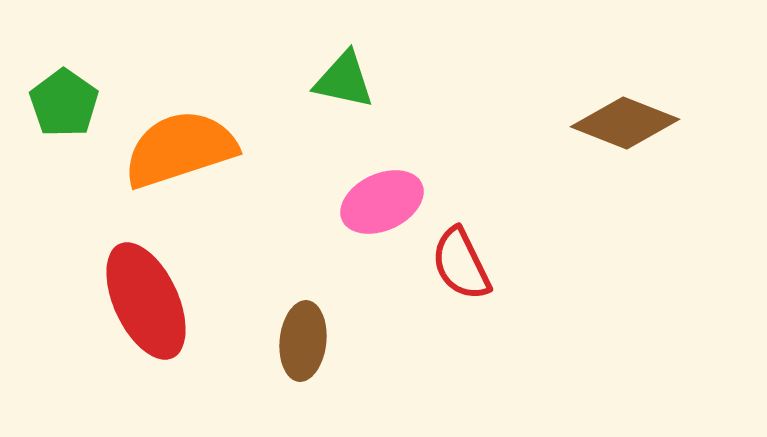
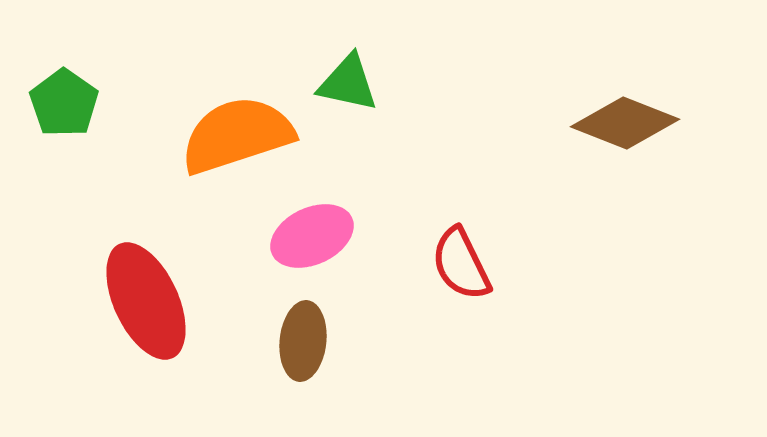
green triangle: moved 4 px right, 3 px down
orange semicircle: moved 57 px right, 14 px up
pink ellipse: moved 70 px left, 34 px down
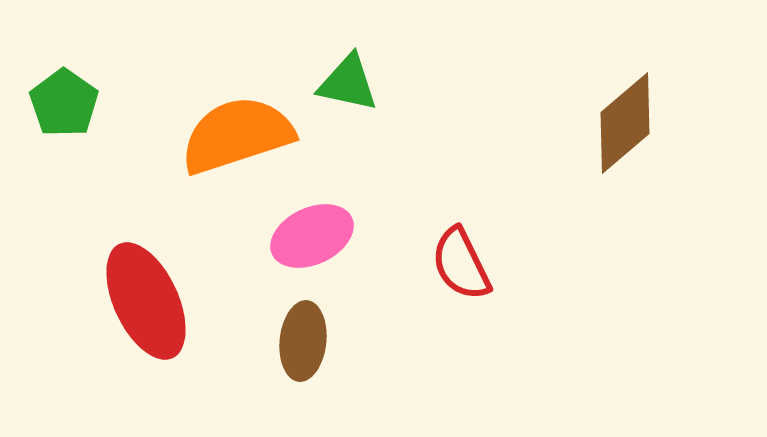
brown diamond: rotated 62 degrees counterclockwise
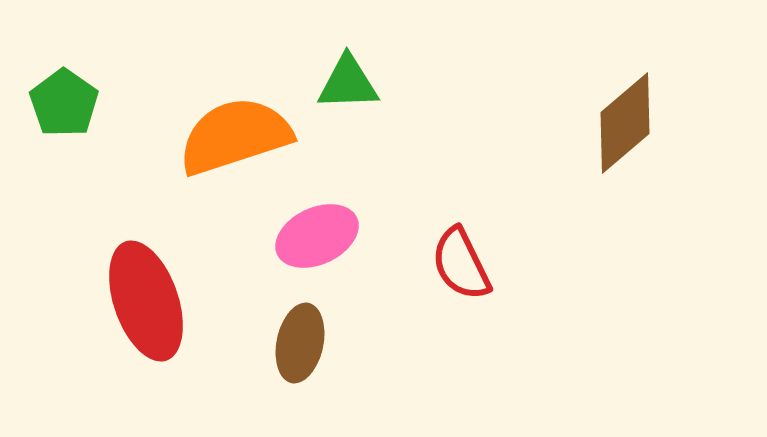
green triangle: rotated 14 degrees counterclockwise
orange semicircle: moved 2 px left, 1 px down
pink ellipse: moved 5 px right
red ellipse: rotated 6 degrees clockwise
brown ellipse: moved 3 px left, 2 px down; rotated 6 degrees clockwise
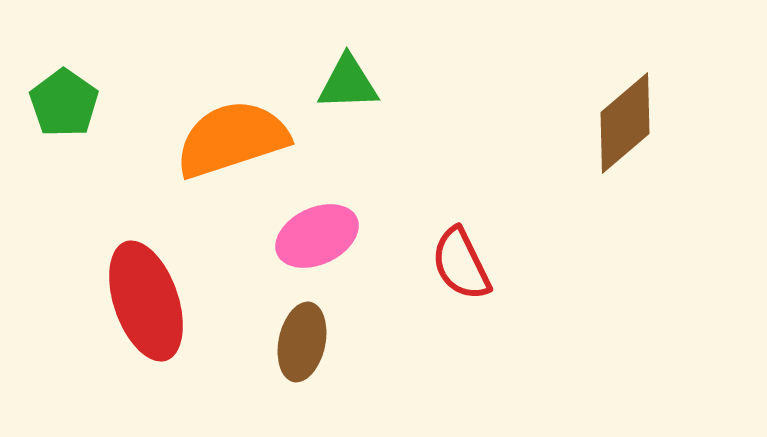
orange semicircle: moved 3 px left, 3 px down
brown ellipse: moved 2 px right, 1 px up
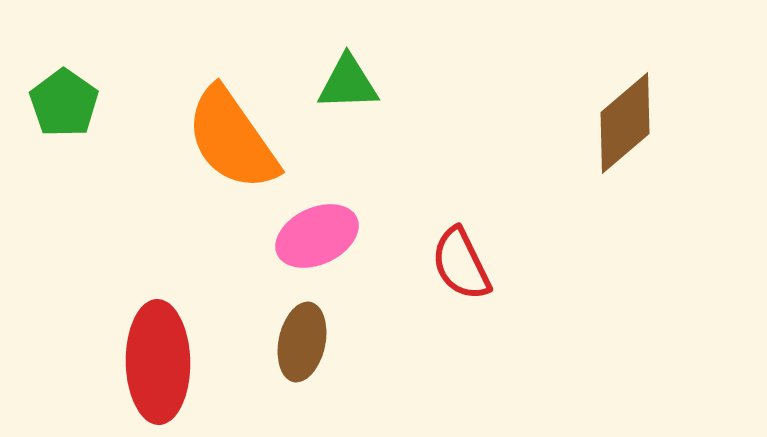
orange semicircle: rotated 107 degrees counterclockwise
red ellipse: moved 12 px right, 61 px down; rotated 18 degrees clockwise
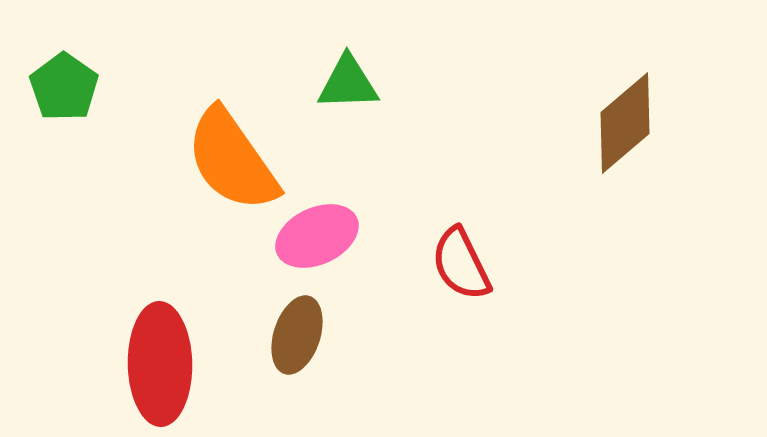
green pentagon: moved 16 px up
orange semicircle: moved 21 px down
brown ellipse: moved 5 px left, 7 px up; rotated 6 degrees clockwise
red ellipse: moved 2 px right, 2 px down
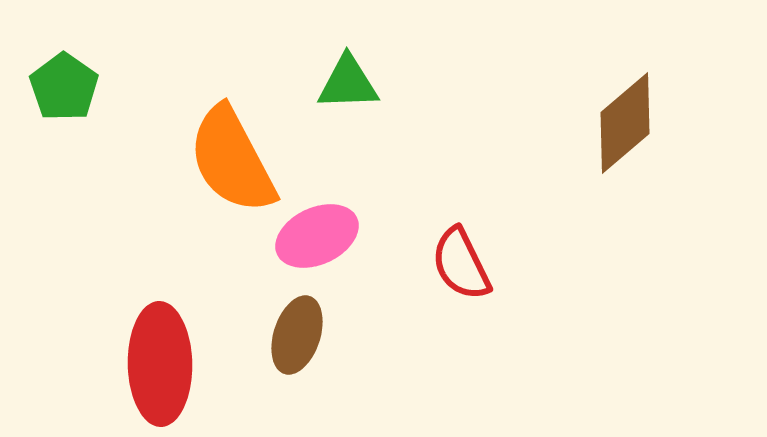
orange semicircle: rotated 7 degrees clockwise
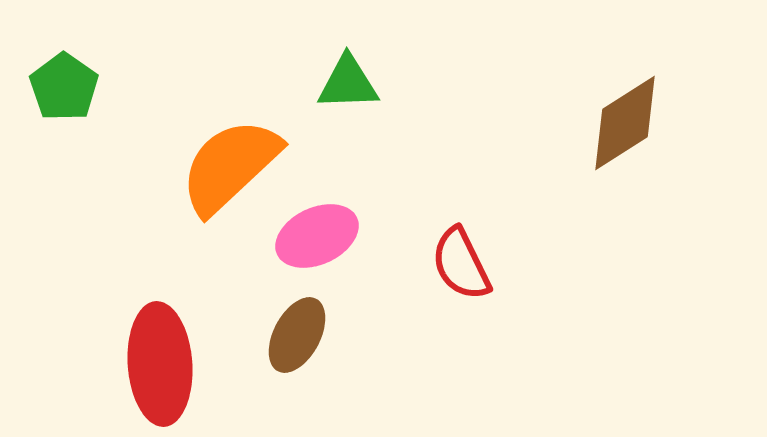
brown diamond: rotated 8 degrees clockwise
orange semicircle: moved 2 px left, 6 px down; rotated 75 degrees clockwise
brown ellipse: rotated 10 degrees clockwise
red ellipse: rotated 3 degrees counterclockwise
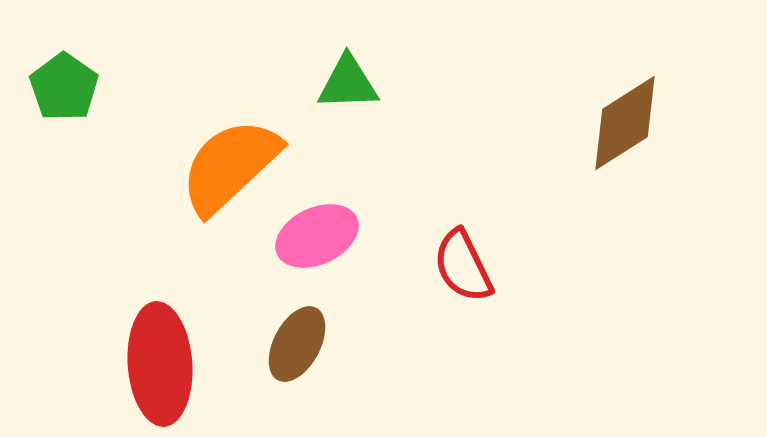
red semicircle: moved 2 px right, 2 px down
brown ellipse: moved 9 px down
